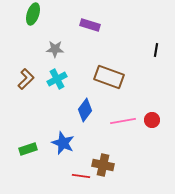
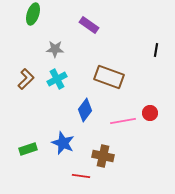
purple rectangle: moved 1 px left; rotated 18 degrees clockwise
red circle: moved 2 px left, 7 px up
brown cross: moved 9 px up
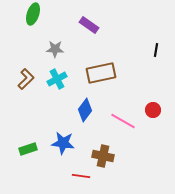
brown rectangle: moved 8 px left, 4 px up; rotated 32 degrees counterclockwise
red circle: moved 3 px right, 3 px up
pink line: rotated 40 degrees clockwise
blue star: rotated 15 degrees counterclockwise
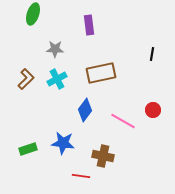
purple rectangle: rotated 48 degrees clockwise
black line: moved 4 px left, 4 px down
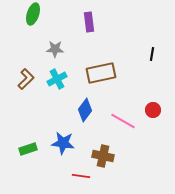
purple rectangle: moved 3 px up
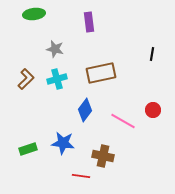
green ellipse: moved 1 px right; rotated 65 degrees clockwise
gray star: rotated 12 degrees clockwise
cyan cross: rotated 12 degrees clockwise
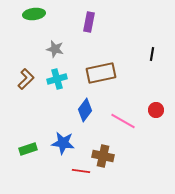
purple rectangle: rotated 18 degrees clockwise
red circle: moved 3 px right
red line: moved 5 px up
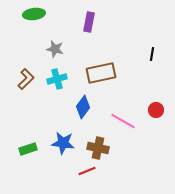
blue diamond: moved 2 px left, 3 px up
brown cross: moved 5 px left, 8 px up
red line: moved 6 px right; rotated 30 degrees counterclockwise
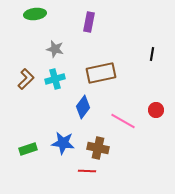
green ellipse: moved 1 px right
cyan cross: moved 2 px left
red line: rotated 24 degrees clockwise
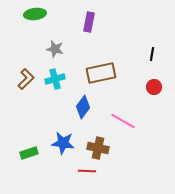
red circle: moved 2 px left, 23 px up
green rectangle: moved 1 px right, 4 px down
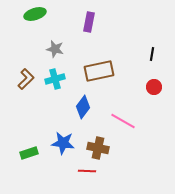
green ellipse: rotated 10 degrees counterclockwise
brown rectangle: moved 2 px left, 2 px up
